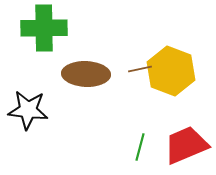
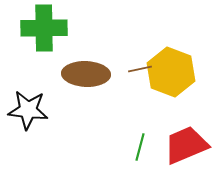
yellow hexagon: moved 1 px down
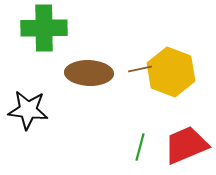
brown ellipse: moved 3 px right, 1 px up
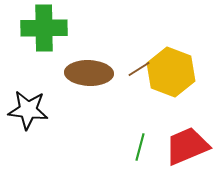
brown line: moved 1 px left; rotated 20 degrees counterclockwise
red trapezoid: moved 1 px right, 1 px down
